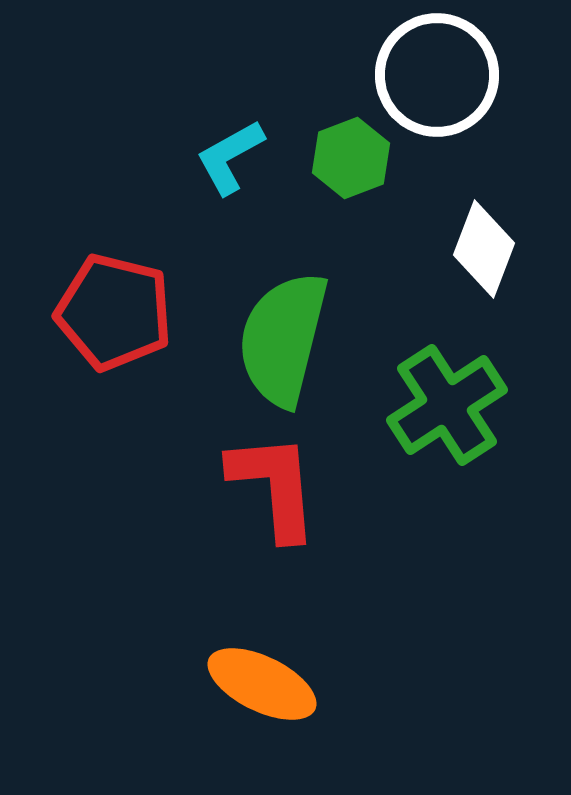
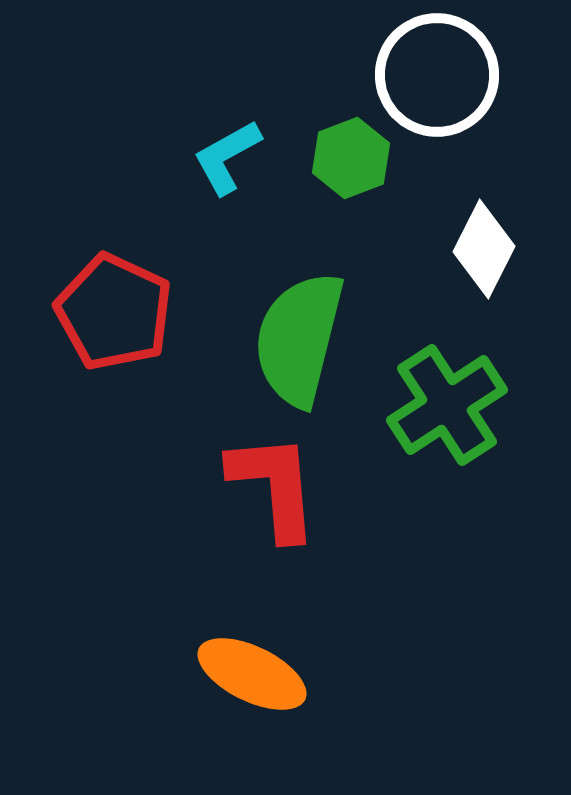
cyan L-shape: moved 3 px left
white diamond: rotated 6 degrees clockwise
red pentagon: rotated 11 degrees clockwise
green semicircle: moved 16 px right
orange ellipse: moved 10 px left, 10 px up
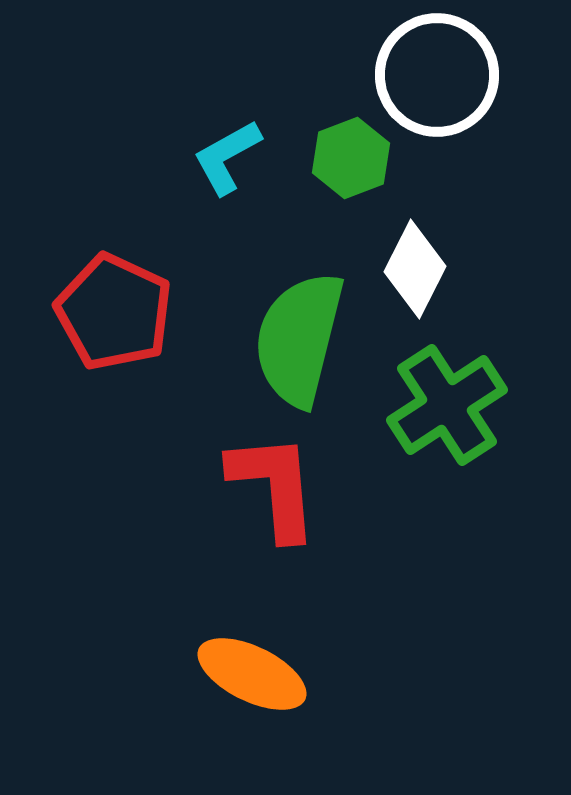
white diamond: moved 69 px left, 20 px down
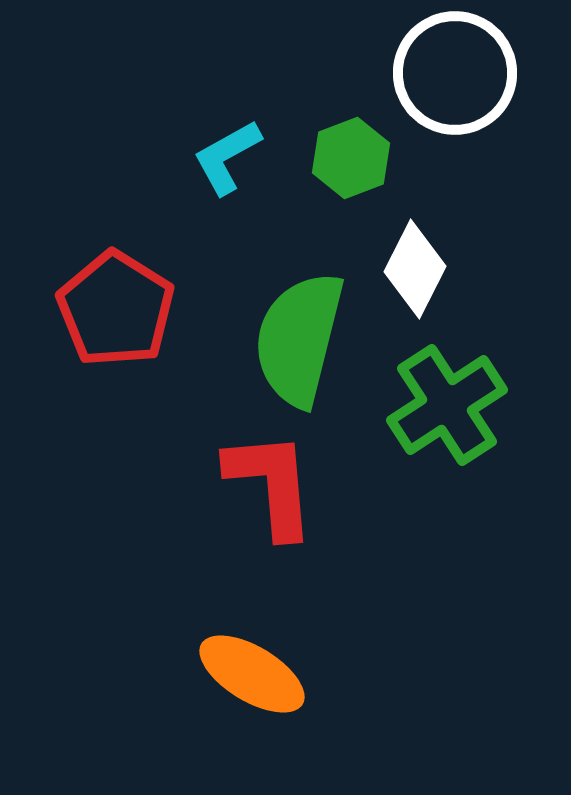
white circle: moved 18 px right, 2 px up
red pentagon: moved 2 px right, 3 px up; rotated 7 degrees clockwise
red L-shape: moved 3 px left, 2 px up
orange ellipse: rotated 5 degrees clockwise
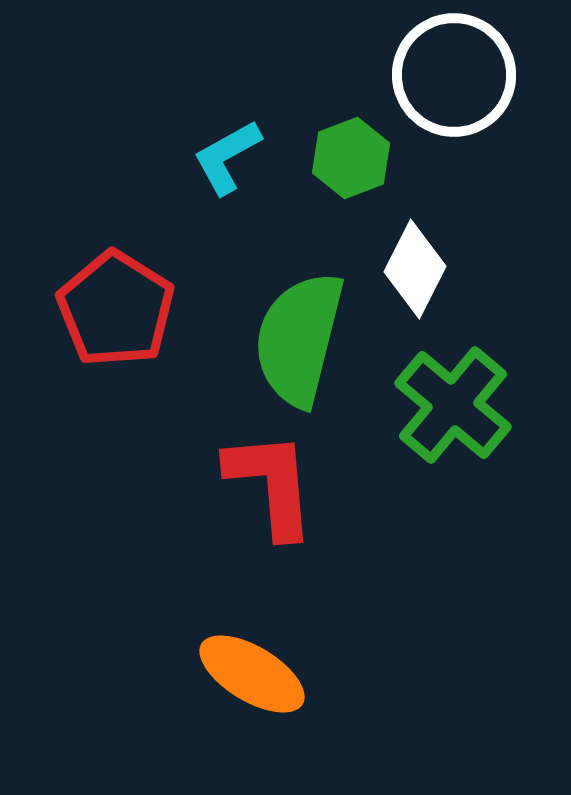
white circle: moved 1 px left, 2 px down
green cross: moved 6 px right; rotated 17 degrees counterclockwise
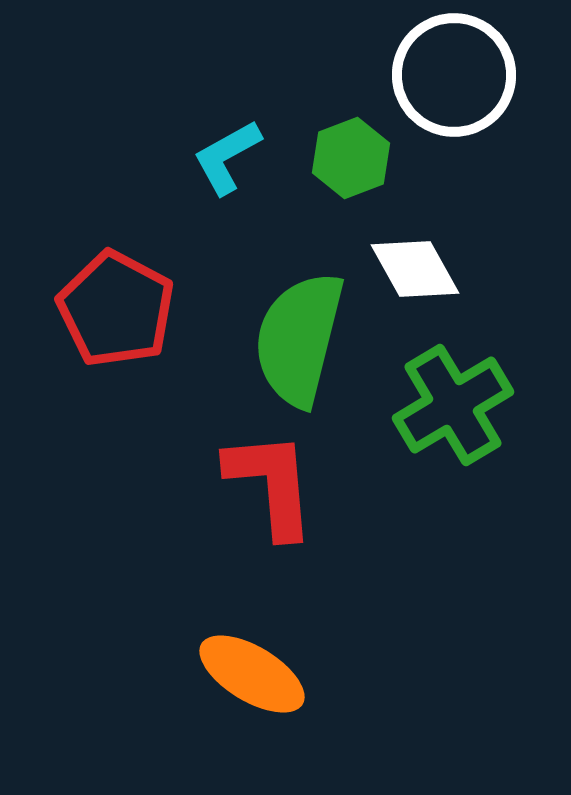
white diamond: rotated 56 degrees counterclockwise
red pentagon: rotated 4 degrees counterclockwise
green cross: rotated 19 degrees clockwise
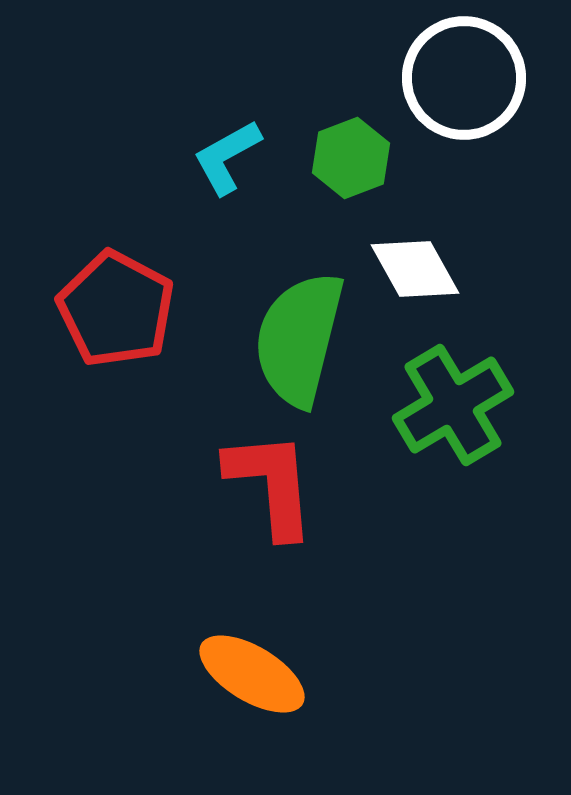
white circle: moved 10 px right, 3 px down
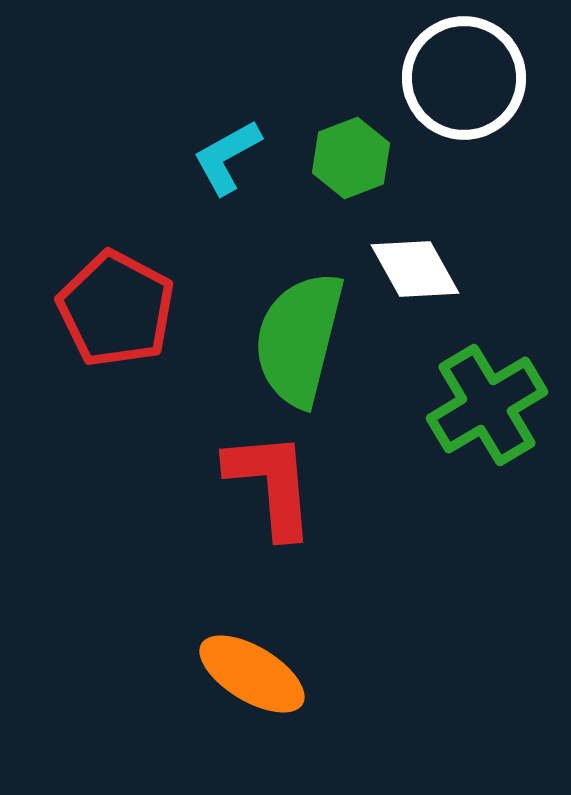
green cross: moved 34 px right
